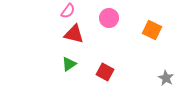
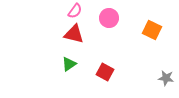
pink semicircle: moved 7 px right
gray star: rotated 21 degrees counterclockwise
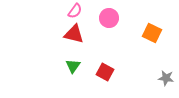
orange square: moved 3 px down
green triangle: moved 4 px right, 2 px down; rotated 21 degrees counterclockwise
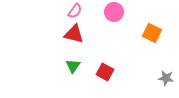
pink circle: moved 5 px right, 6 px up
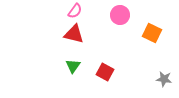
pink circle: moved 6 px right, 3 px down
gray star: moved 2 px left, 1 px down
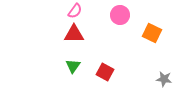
red triangle: rotated 15 degrees counterclockwise
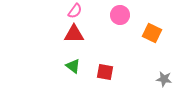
green triangle: rotated 28 degrees counterclockwise
red square: rotated 18 degrees counterclockwise
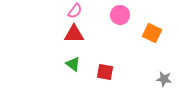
green triangle: moved 2 px up
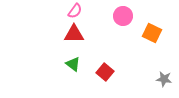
pink circle: moved 3 px right, 1 px down
red square: rotated 30 degrees clockwise
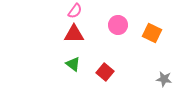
pink circle: moved 5 px left, 9 px down
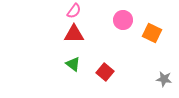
pink semicircle: moved 1 px left
pink circle: moved 5 px right, 5 px up
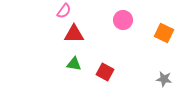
pink semicircle: moved 10 px left
orange square: moved 12 px right
green triangle: moved 1 px right; rotated 28 degrees counterclockwise
red square: rotated 12 degrees counterclockwise
